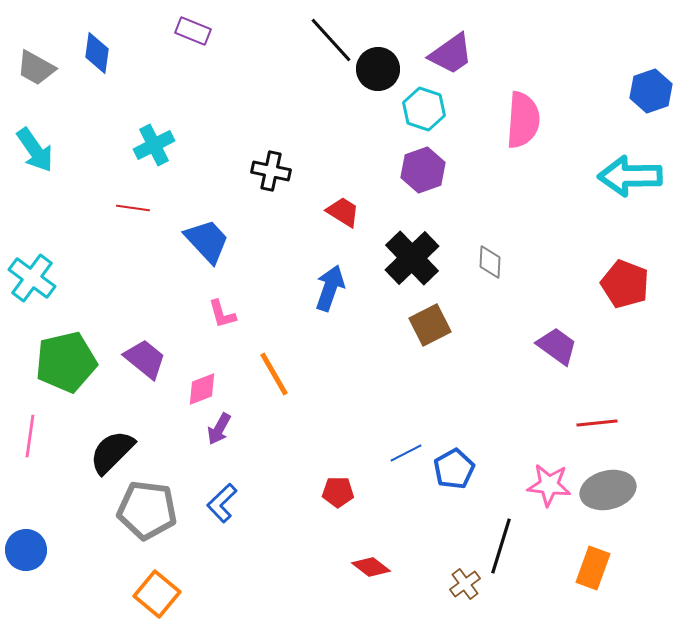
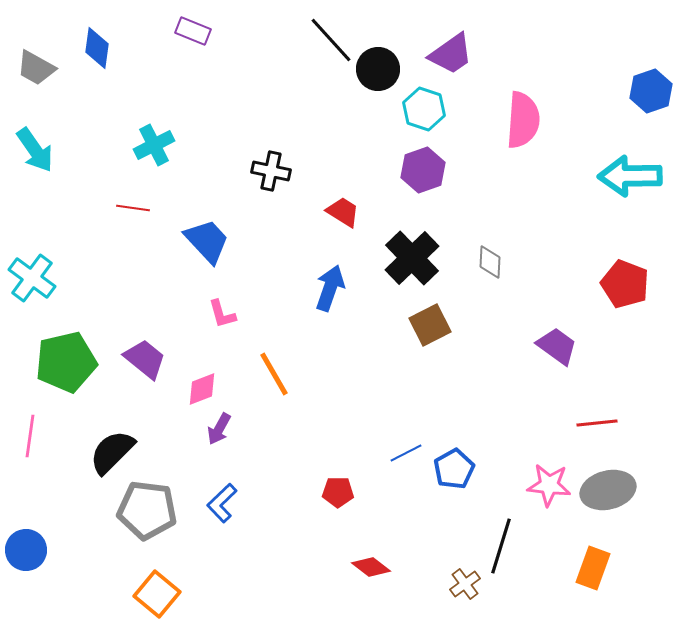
blue diamond at (97, 53): moved 5 px up
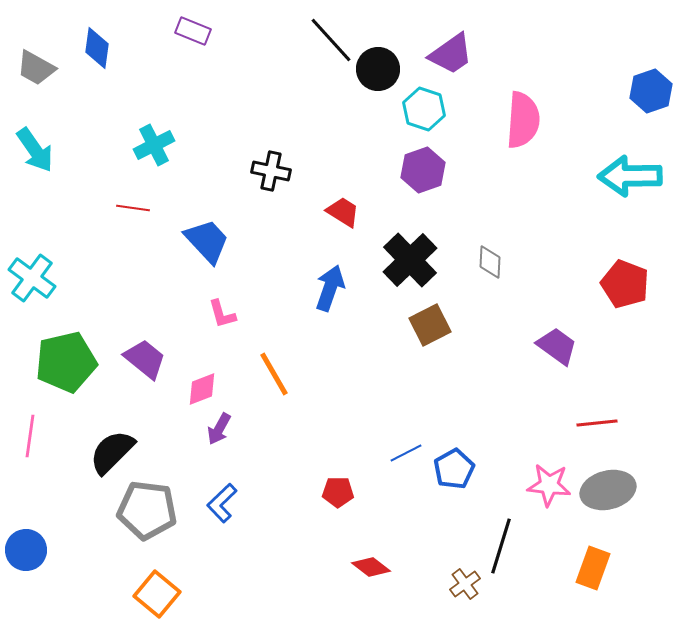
black cross at (412, 258): moved 2 px left, 2 px down
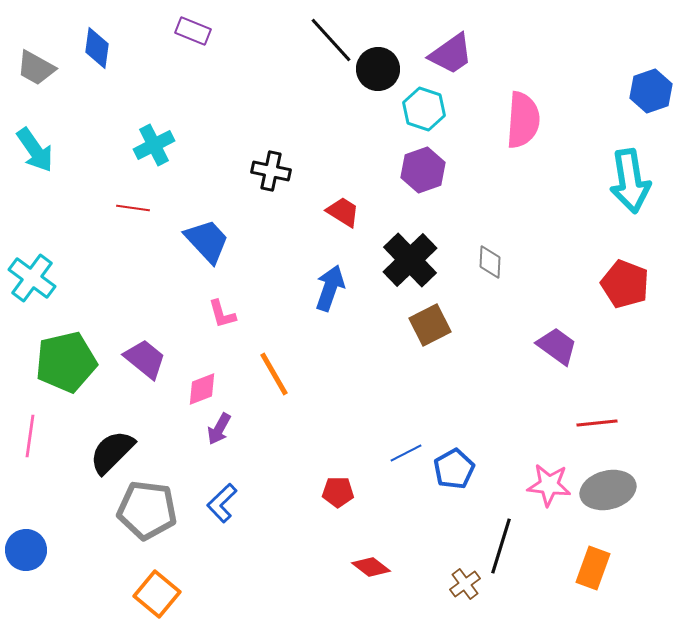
cyan arrow at (630, 176): moved 5 px down; rotated 98 degrees counterclockwise
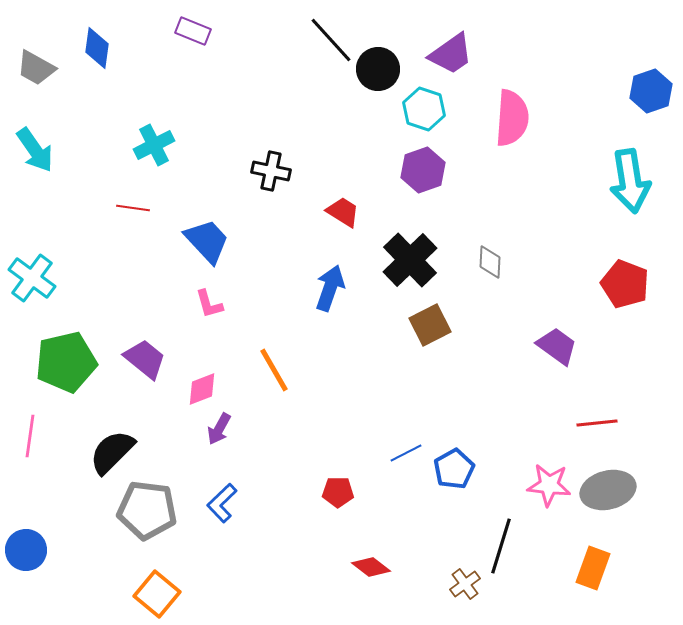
pink semicircle at (523, 120): moved 11 px left, 2 px up
pink L-shape at (222, 314): moved 13 px left, 10 px up
orange line at (274, 374): moved 4 px up
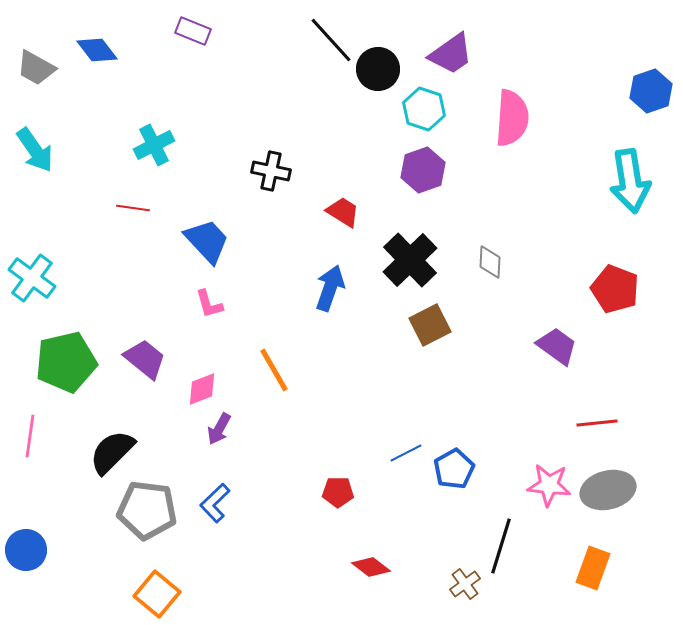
blue diamond at (97, 48): moved 2 px down; rotated 45 degrees counterclockwise
red pentagon at (625, 284): moved 10 px left, 5 px down
blue L-shape at (222, 503): moved 7 px left
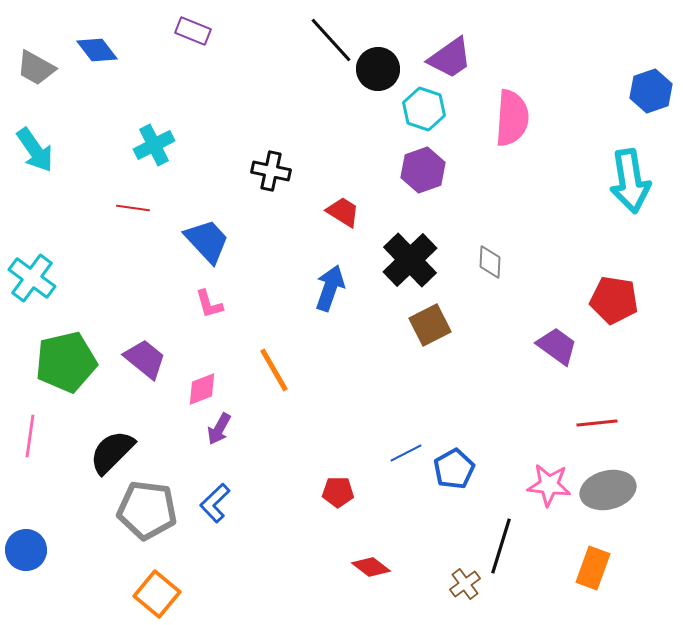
purple trapezoid at (451, 54): moved 1 px left, 4 px down
red pentagon at (615, 289): moved 1 px left, 11 px down; rotated 12 degrees counterclockwise
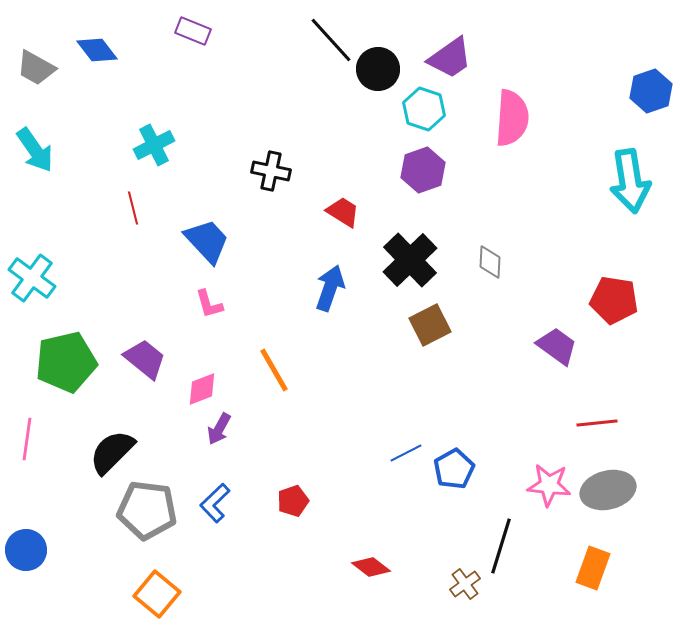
red line at (133, 208): rotated 68 degrees clockwise
pink line at (30, 436): moved 3 px left, 3 px down
red pentagon at (338, 492): moved 45 px left, 9 px down; rotated 20 degrees counterclockwise
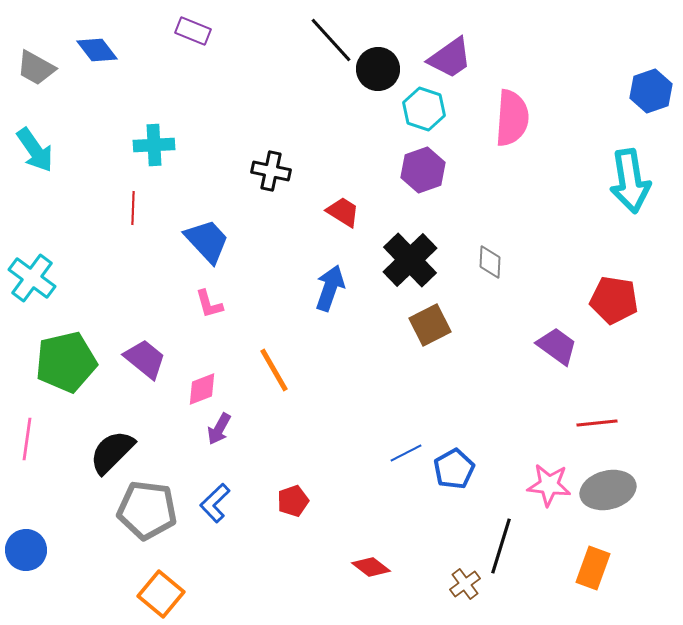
cyan cross at (154, 145): rotated 24 degrees clockwise
red line at (133, 208): rotated 16 degrees clockwise
orange square at (157, 594): moved 4 px right
